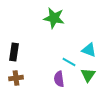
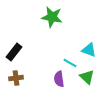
green star: moved 2 px left, 1 px up
black rectangle: rotated 30 degrees clockwise
cyan line: moved 1 px right, 1 px down
green triangle: moved 1 px left, 2 px down; rotated 21 degrees counterclockwise
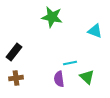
cyan triangle: moved 6 px right, 19 px up
cyan line: rotated 40 degrees counterclockwise
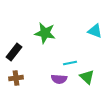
green star: moved 7 px left, 16 px down
purple semicircle: rotated 77 degrees counterclockwise
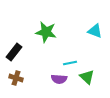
green star: moved 1 px right, 1 px up
brown cross: rotated 24 degrees clockwise
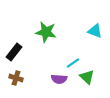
cyan line: moved 3 px right; rotated 24 degrees counterclockwise
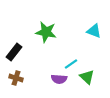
cyan triangle: moved 1 px left
cyan line: moved 2 px left, 1 px down
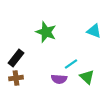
green star: rotated 10 degrees clockwise
black rectangle: moved 2 px right, 6 px down
brown cross: rotated 24 degrees counterclockwise
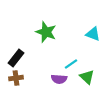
cyan triangle: moved 1 px left, 3 px down
